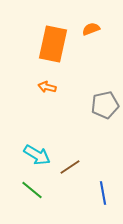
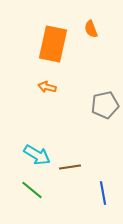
orange semicircle: rotated 90 degrees counterclockwise
brown line: rotated 25 degrees clockwise
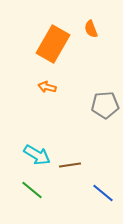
orange rectangle: rotated 18 degrees clockwise
gray pentagon: rotated 8 degrees clockwise
brown line: moved 2 px up
blue line: rotated 40 degrees counterclockwise
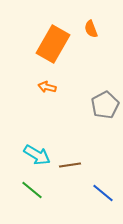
gray pentagon: rotated 24 degrees counterclockwise
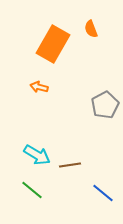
orange arrow: moved 8 px left
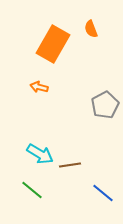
cyan arrow: moved 3 px right, 1 px up
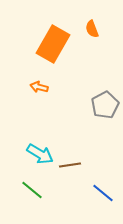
orange semicircle: moved 1 px right
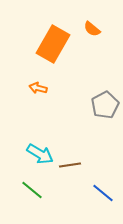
orange semicircle: rotated 30 degrees counterclockwise
orange arrow: moved 1 px left, 1 px down
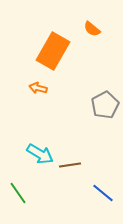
orange rectangle: moved 7 px down
green line: moved 14 px left, 3 px down; rotated 15 degrees clockwise
